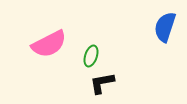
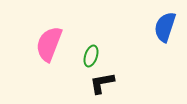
pink semicircle: rotated 138 degrees clockwise
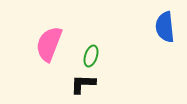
blue semicircle: rotated 24 degrees counterclockwise
black L-shape: moved 19 px left, 1 px down; rotated 12 degrees clockwise
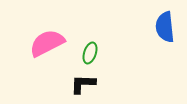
pink semicircle: moved 2 px left, 1 px up; rotated 42 degrees clockwise
green ellipse: moved 1 px left, 3 px up
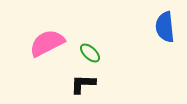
green ellipse: rotated 65 degrees counterclockwise
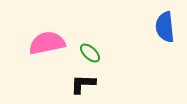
pink semicircle: rotated 15 degrees clockwise
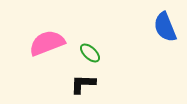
blue semicircle: rotated 16 degrees counterclockwise
pink semicircle: rotated 9 degrees counterclockwise
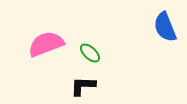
pink semicircle: moved 1 px left, 1 px down
black L-shape: moved 2 px down
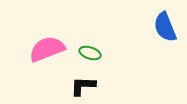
pink semicircle: moved 1 px right, 5 px down
green ellipse: rotated 25 degrees counterclockwise
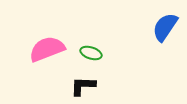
blue semicircle: rotated 56 degrees clockwise
green ellipse: moved 1 px right
